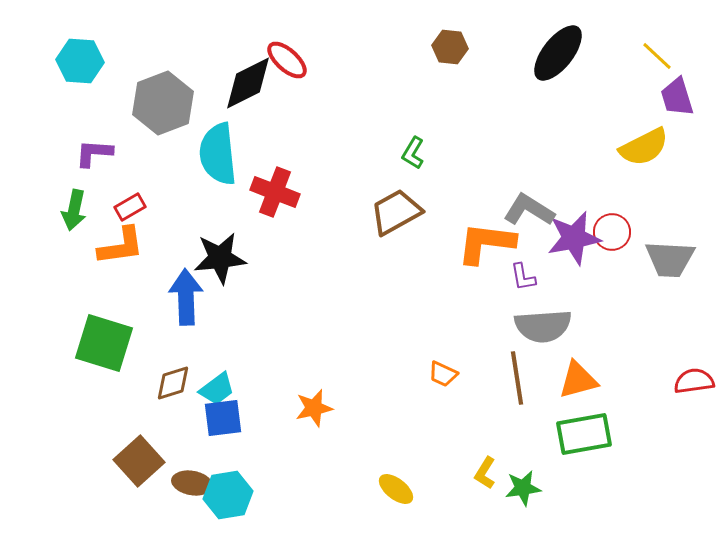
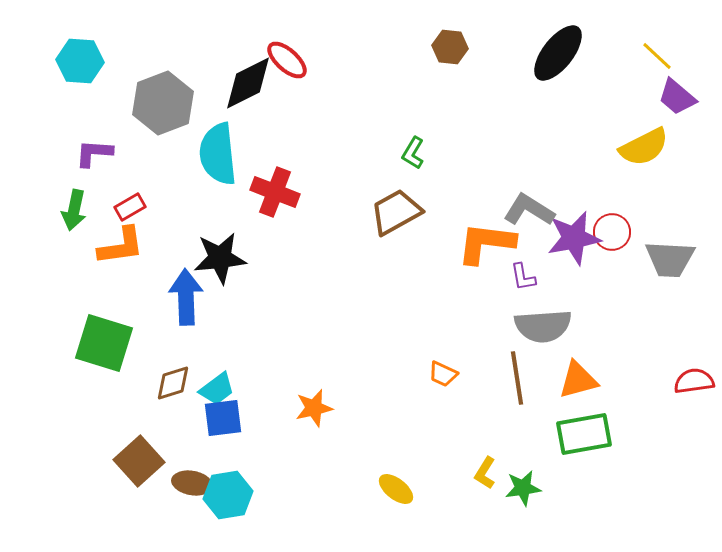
purple trapezoid at (677, 97): rotated 33 degrees counterclockwise
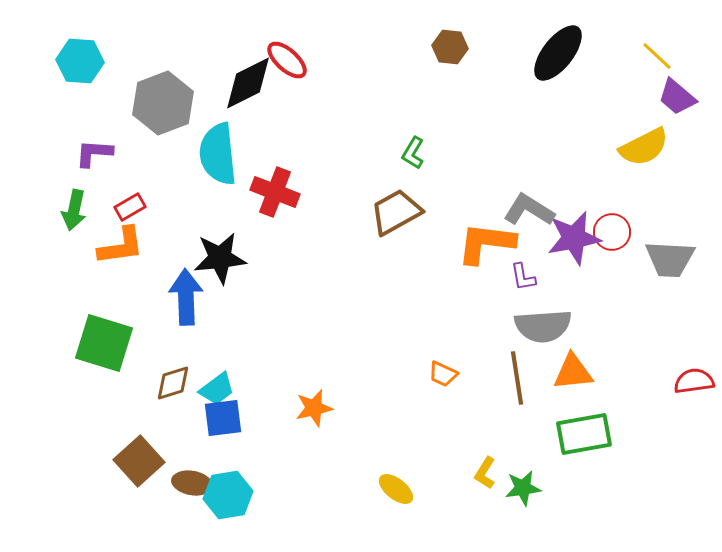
orange triangle at (578, 380): moved 5 px left, 8 px up; rotated 9 degrees clockwise
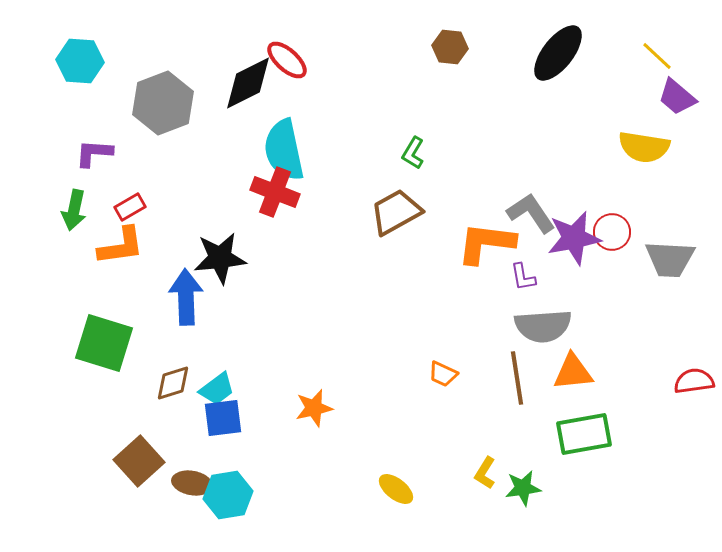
yellow semicircle at (644, 147): rotated 36 degrees clockwise
cyan semicircle at (218, 154): moved 66 px right, 4 px up; rotated 6 degrees counterclockwise
gray L-shape at (529, 210): moved 2 px right, 3 px down; rotated 24 degrees clockwise
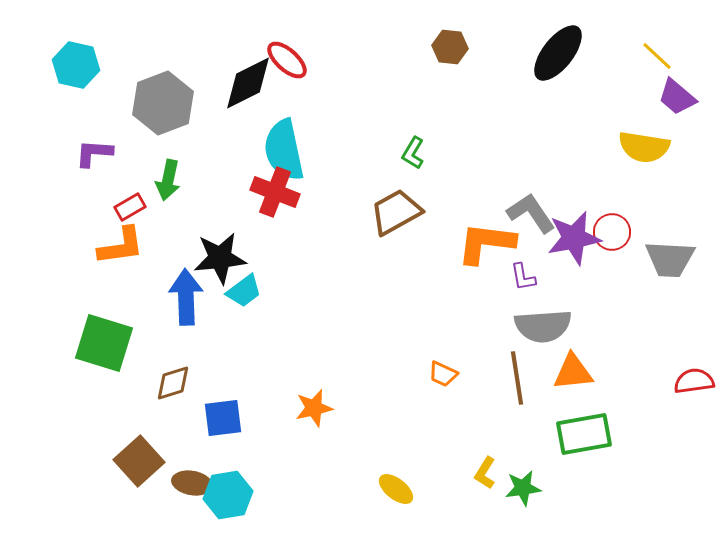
cyan hexagon at (80, 61): moved 4 px left, 4 px down; rotated 9 degrees clockwise
green arrow at (74, 210): moved 94 px right, 30 px up
cyan trapezoid at (217, 389): moved 27 px right, 98 px up
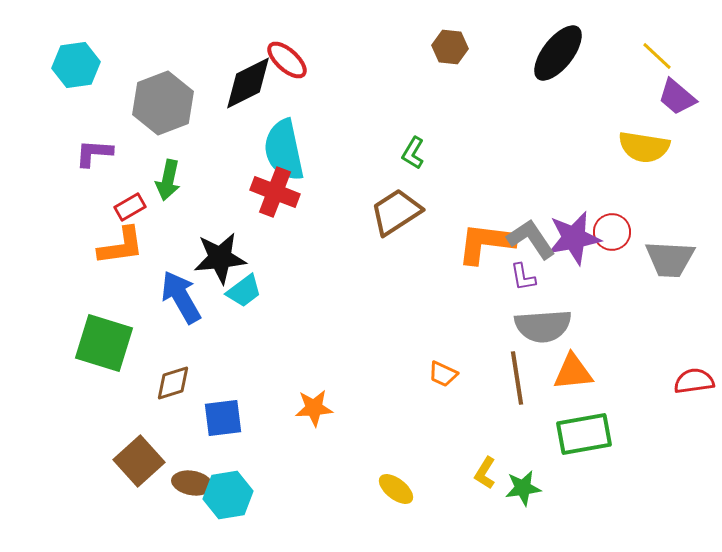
cyan hexagon at (76, 65): rotated 21 degrees counterclockwise
brown trapezoid at (396, 212): rotated 4 degrees counterclockwise
gray L-shape at (531, 213): moved 26 px down
blue arrow at (186, 297): moved 5 px left; rotated 28 degrees counterclockwise
orange star at (314, 408): rotated 9 degrees clockwise
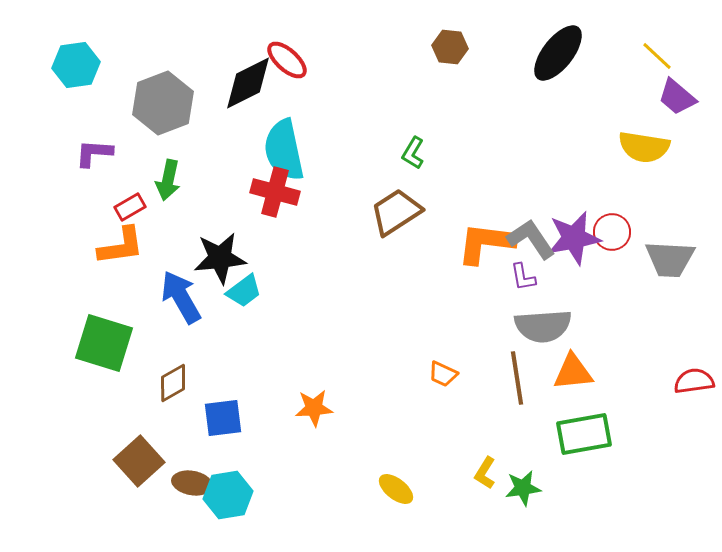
red cross at (275, 192): rotated 6 degrees counterclockwise
brown diamond at (173, 383): rotated 12 degrees counterclockwise
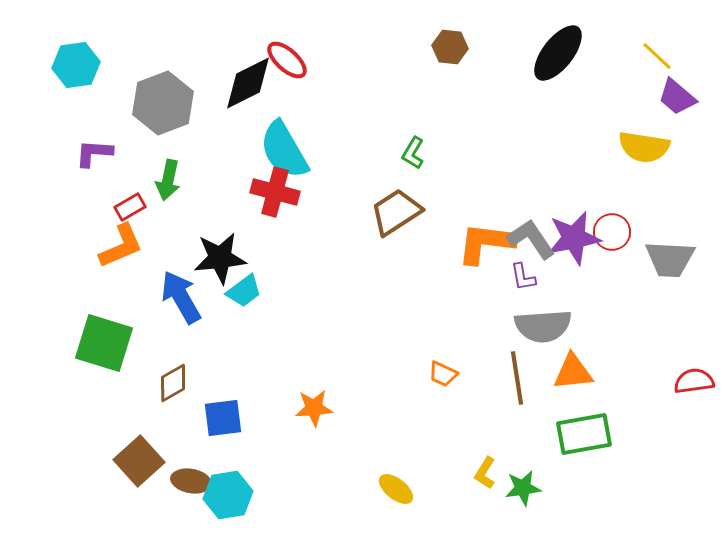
cyan semicircle at (284, 150): rotated 18 degrees counterclockwise
orange L-shape at (121, 246): rotated 15 degrees counterclockwise
brown ellipse at (192, 483): moved 1 px left, 2 px up
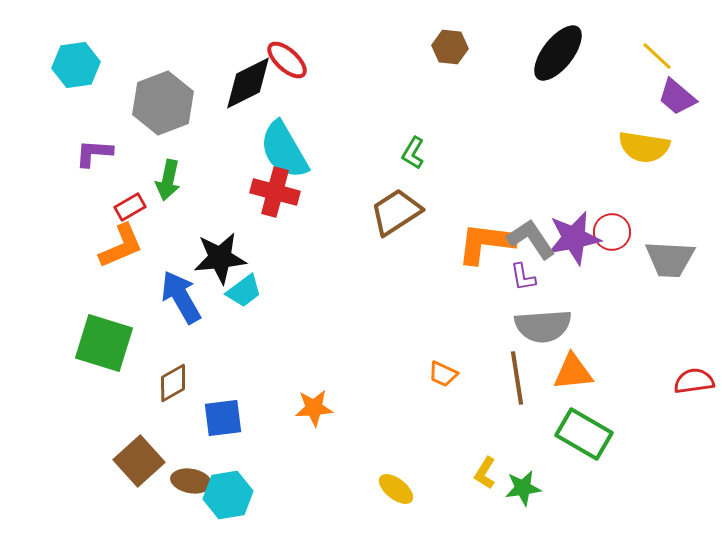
green rectangle at (584, 434): rotated 40 degrees clockwise
